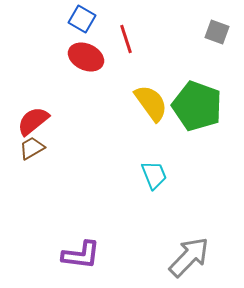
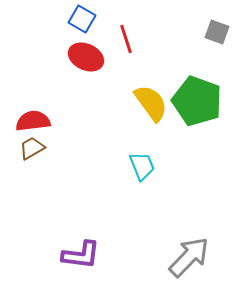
green pentagon: moved 5 px up
red semicircle: rotated 32 degrees clockwise
cyan trapezoid: moved 12 px left, 9 px up
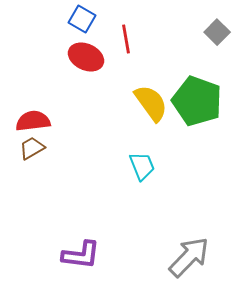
gray square: rotated 25 degrees clockwise
red line: rotated 8 degrees clockwise
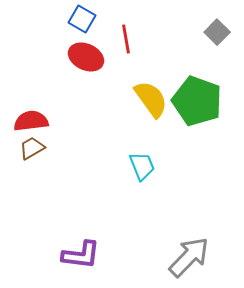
yellow semicircle: moved 4 px up
red semicircle: moved 2 px left
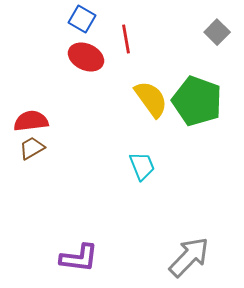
purple L-shape: moved 2 px left, 3 px down
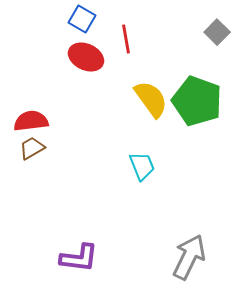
gray arrow: rotated 18 degrees counterclockwise
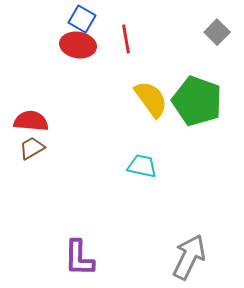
red ellipse: moved 8 px left, 12 px up; rotated 16 degrees counterclockwise
red semicircle: rotated 12 degrees clockwise
cyan trapezoid: rotated 56 degrees counterclockwise
purple L-shape: rotated 84 degrees clockwise
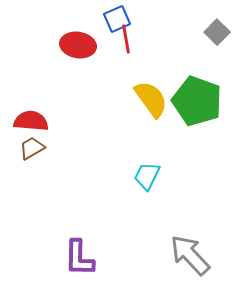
blue square: moved 35 px right; rotated 36 degrees clockwise
cyan trapezoid: moved 5 px right, 10 px down; rotated 76 degrees counterclockwise
gray arrow: moved 1 px right, 2 px up; rotated 69 degrees counterclockwise
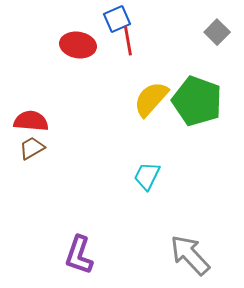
red line: moved 2 px right, 2 px down
yellow semicircle: rotated 102 degrees counterclockwise
purple L-shape: moved 3 px up; rotated 18 degrees clockwise
